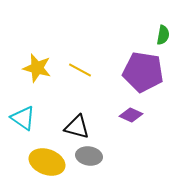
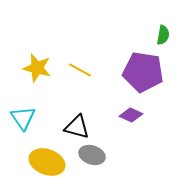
cyan triangle: rotated 20 degrees clockwise
gray ellipse: moved 3 px right, 1 px up; rotated 10 degrees clockwise
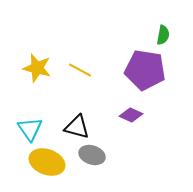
purple pentagon: moved 2 px right, 2 px up
cyan triangle: moved 7 px right, 11 px down
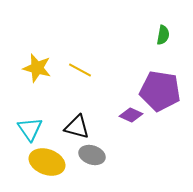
purple pentagon: moved 15 px right, 21 px down
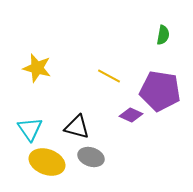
yellow line: moved 29 px right, 6 px down
gray ellipse: moved 1 px left, 2 px down
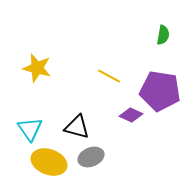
gray ellipse: rotated 40 degrees counterclockwise
yellow ellipse: moved 2 px right
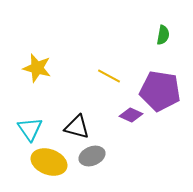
gray ellipse: moved 1 px right, 1 px up
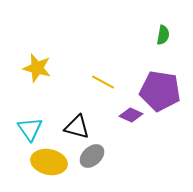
yellow line: moved 6 px left, 6 px down
gray ellipse: rotated 20 degrees counterclockwise
yellow ellipse: rotated 8 degrees counterclockwise
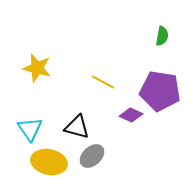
green semicircle: moved 1 px left, 1 px down
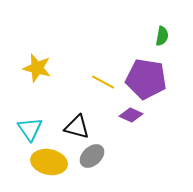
purple pentagon: moved 14 px left, 12 px up
